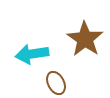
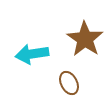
brown ellipse: moved 13 px right
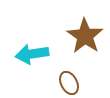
brown star: moved 3 px up
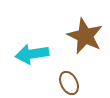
brown star: rotated 9 degrees counterclockwise
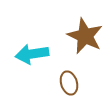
brown ellipse: rotated 10 degrees clockwise
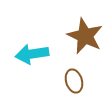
brown ellipse: moved 5 px right, 2 px up
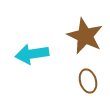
brown ellipse: moved 14 px right
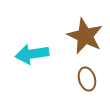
brown ellipse: moved 1 px left, 2 px up
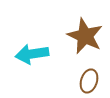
brown ellipse: moved 2 px right, 2 px down; rotated 35 degrees clockwise
